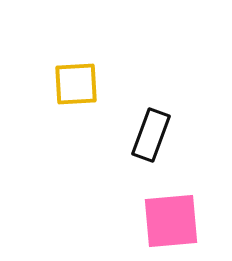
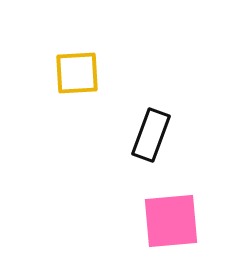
yellow square: moved 1 px right, 11 px up
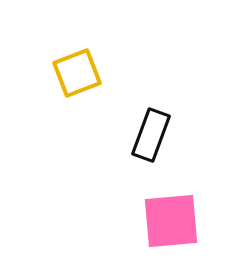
yellow square: rotated 18 degrees counterclockwise
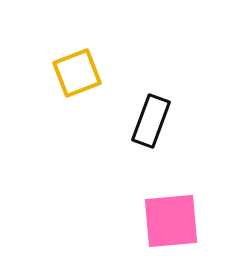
black rectangle: moved 14 px up
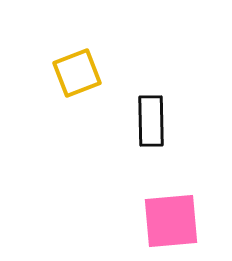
black rectangle: rotated 21 degrees counterclockwise
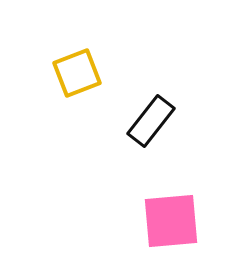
black rectangle: rotated 39 degrees clockwise
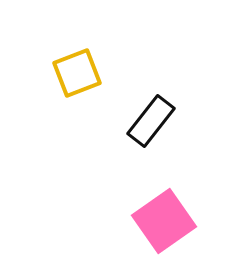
pink square: moved 7 px left; rotated 30 degrees counterclockwise
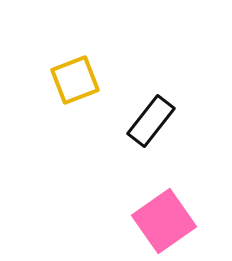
yellow square: moved 2 px left, 7 px down
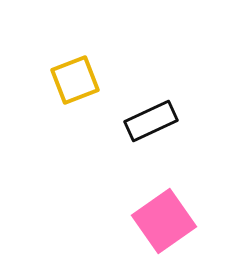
black rectangle: rotated 27 degrees clockwise
